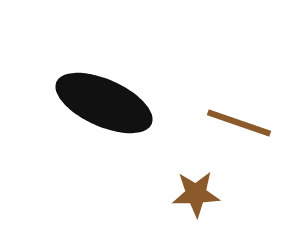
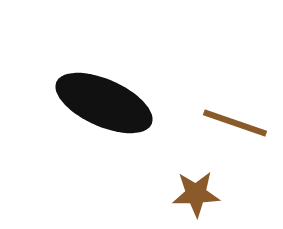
brown line: moved 4 px left
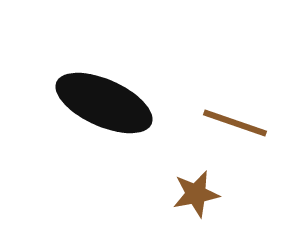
brown star: rotated 9 degrees counterclockwise
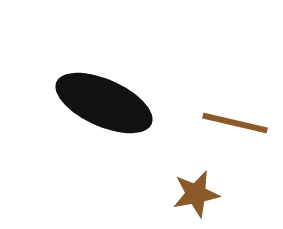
brown line: rotated 6 degrees counterclockwise
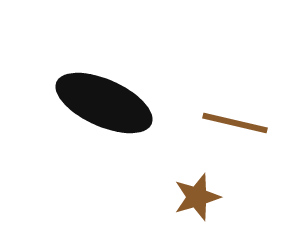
brown star: moved 1 px right, 3 px down; rotated 6 degrees counterclockwise
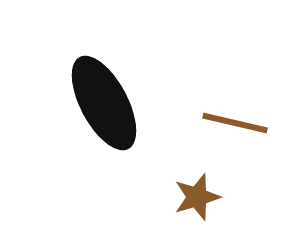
black ellipse: rotated 38 degrees clockwise
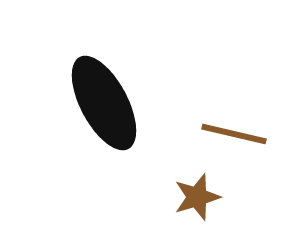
brown line: moved 1 px left, 11 px down
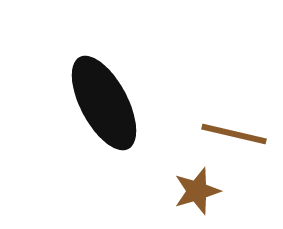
brown star: moved 6 px up
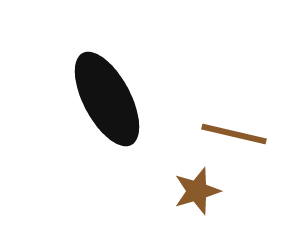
black ellipse: moved 3 px right, 4 px up
